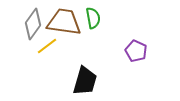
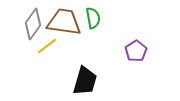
purple pentagon: rotated 15 degrees clockwise
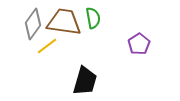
purple pentagon: moved 3 px right, 7 px up
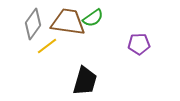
green semicircle: rotated 65 degrees clockwise
brown trapezoid: moved 4 px right
purple pentagon: rotated 30 degrees clockwise
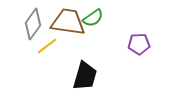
black trapezoid: moved 5 px up
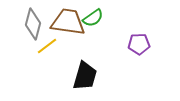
gray diamond: rotated 20 degrees counterclockwise
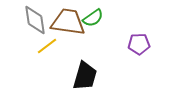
gray diamond: moved 2 px right, 4 px up; rotated 24 degrees counterclockwise
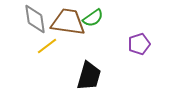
gray diamond: moved 1 px up
purple pentagon: rotated 15 degrees counterclockwise
black trapezoid: moved 4 px right
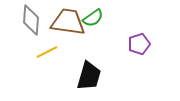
gray diamond: moved 4 px left, 1 px down; rotated 12 degrees clockwise
yellow line: moved 6 px down; rotated 10 degrees clockwise
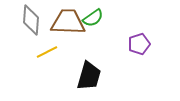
brown trapezoid: rotated 6 degrees counterclockwise
